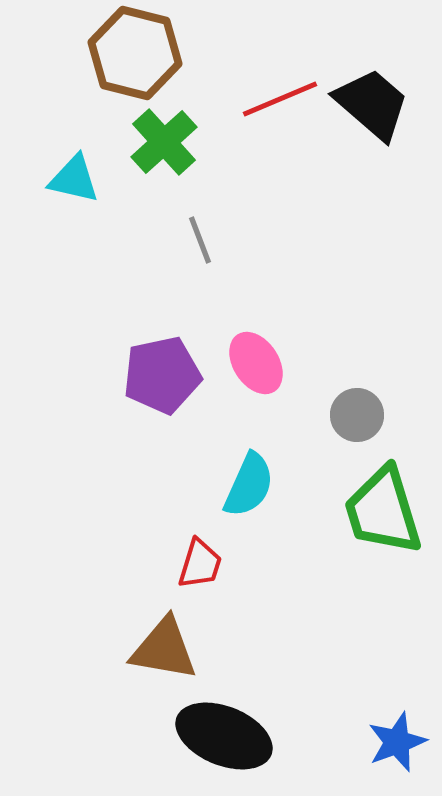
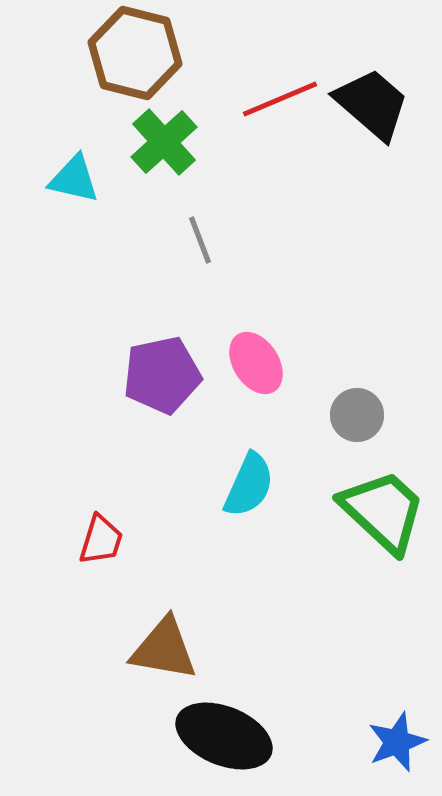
green trapezoid: rotated 150 degrees clockwise
red trapezoid: moved 99 px left, 24 px up
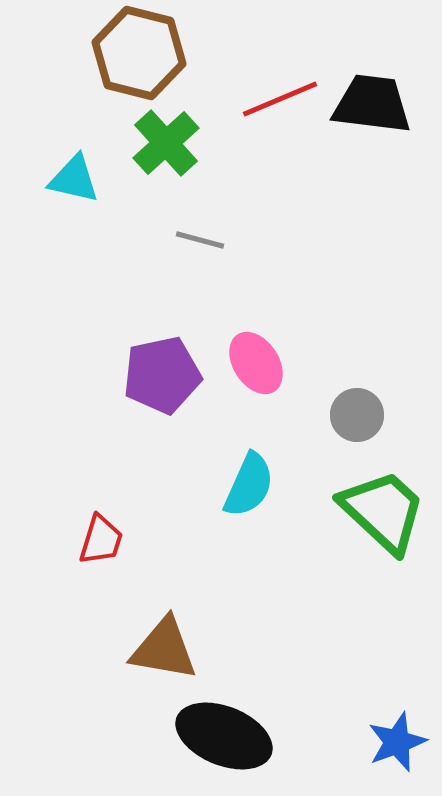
brown hexagon: moved 4 px right
black trapezoid: rotated 34 degrees counterclockwise
green cross: moved 2 px right, 1 px down
gray line: rotated 54 degrees counterclockwise
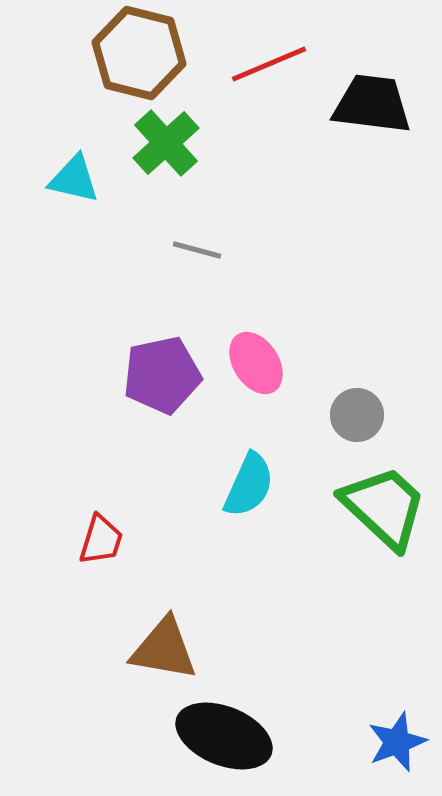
red line: moved 11 px left, 35 px up
gray line: moved 3 px left, 10 px down
green trapezoid: moved 1 px right, 4 px up
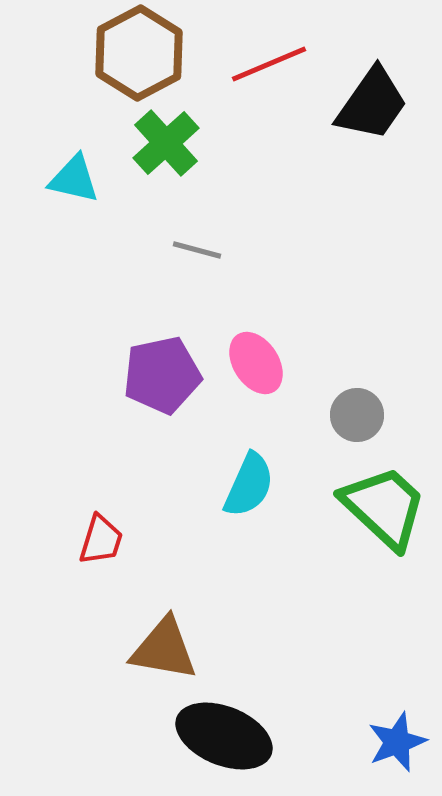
brown hexagon: rotated 18 degrees clockwise
black trapezoid: rotated 118 degrees clockwise
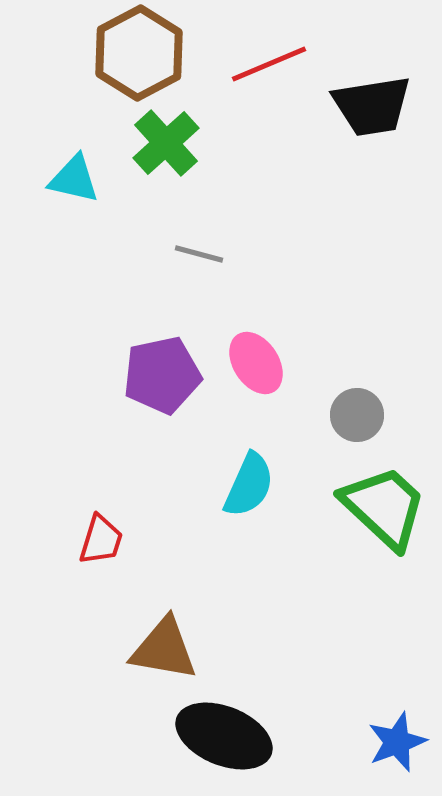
black trapezoid: moved 2 px down; rotated 46 degrees clockwise
gray line: moved 2 px right, 4 px down
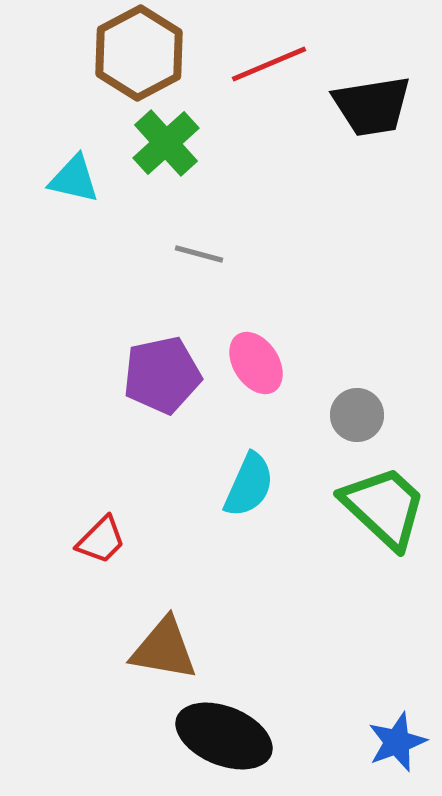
red trapezoid: rotated 28 degrees clockwise
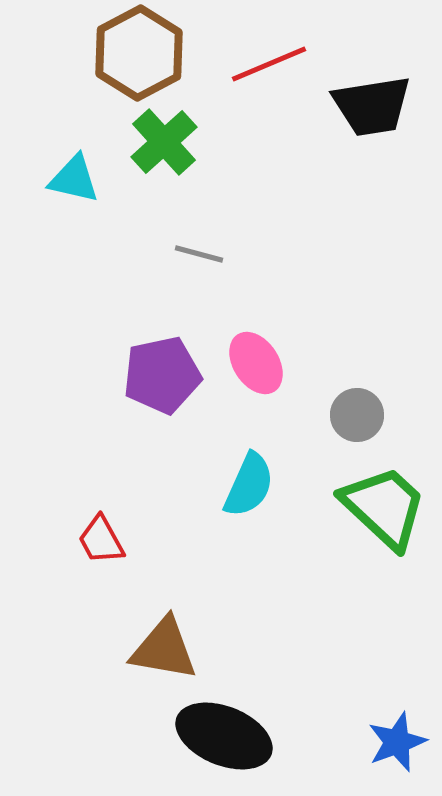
green cross: moved 2 px left, 1 px up
red trapezoid: rotated 106 degrees clockwise
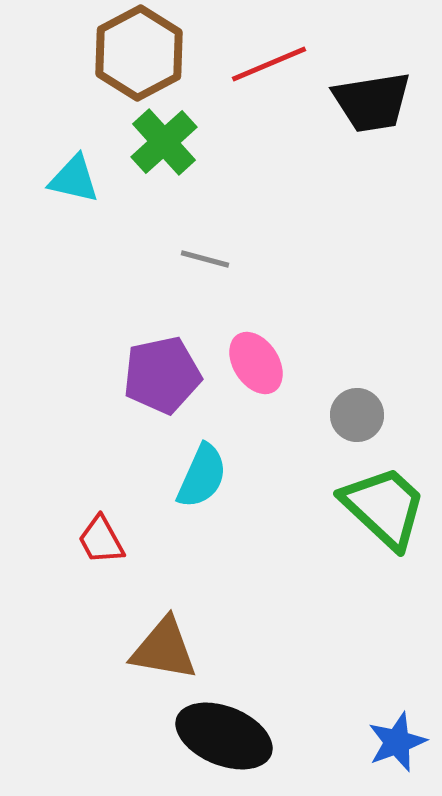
black trapezoid: moved 4 px up
gray line: moved 6 px right, 5 px down
cyan semicircle: moved 47 px left, 9 px up
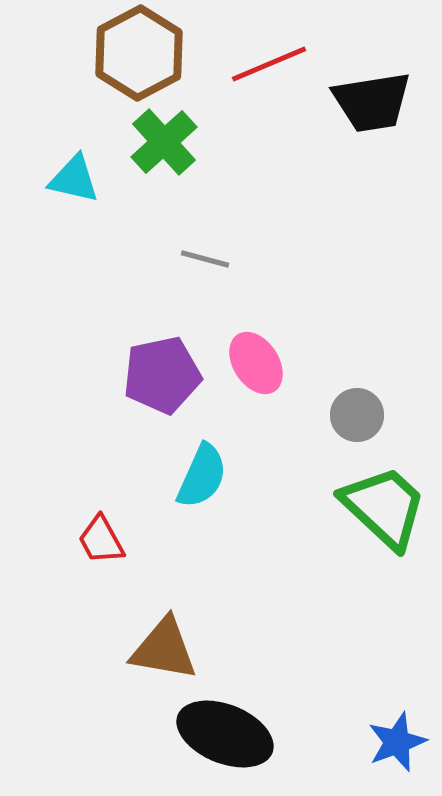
black ellipse: moved 1 px right, 2 px up
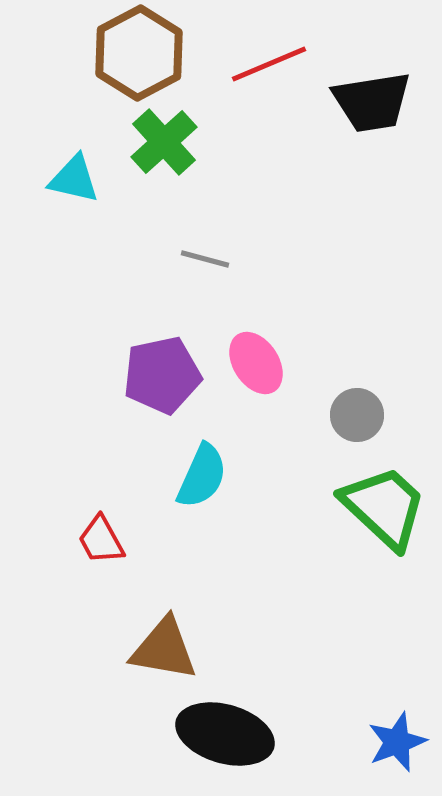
black ellipse: rotated 6 degrees counterclockwise
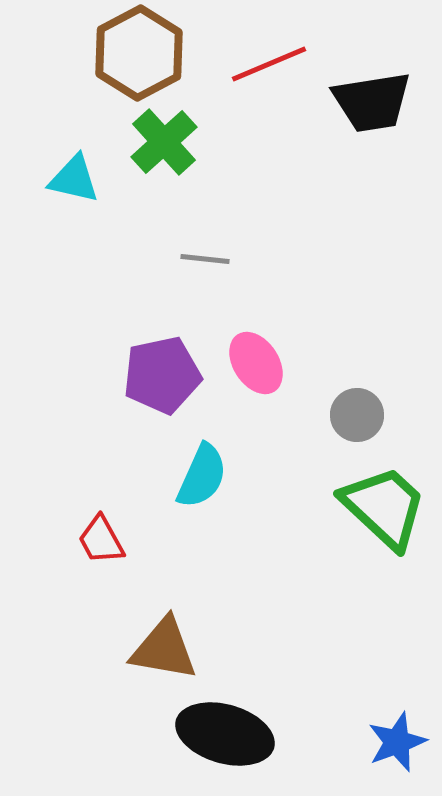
gray line: rotated 9 degrees counterclockwise
